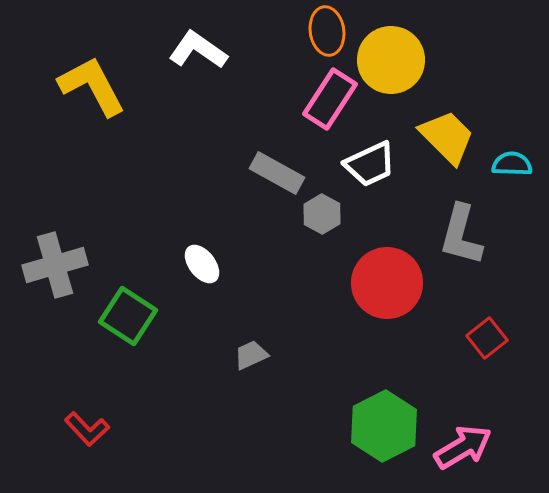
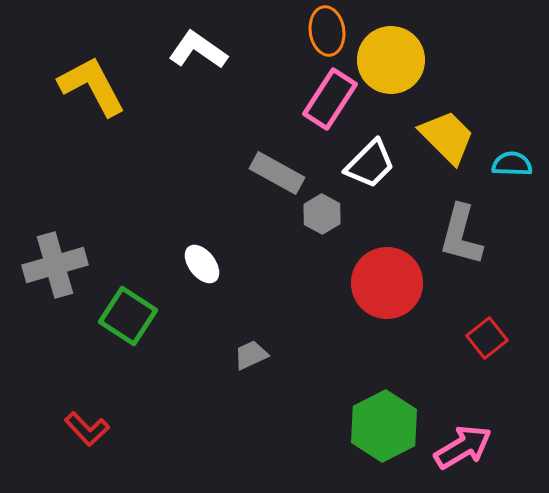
white trapezoid: rotated 20 degrees counterclockwise
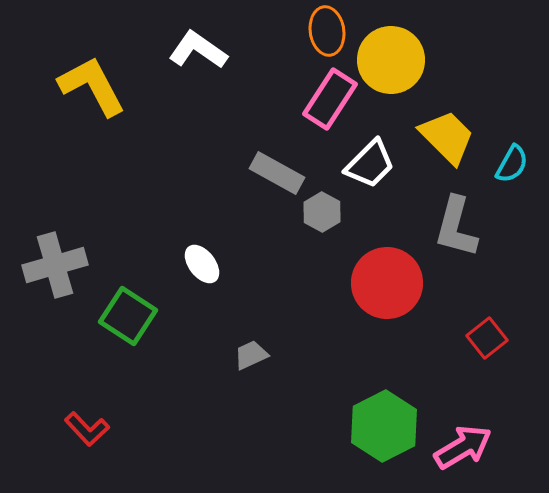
cyan semicircle: rotated 117 degrees clockwise
gray hexagon: moved 2 px up
gray L-shape: moved 5 px left, 8 px up
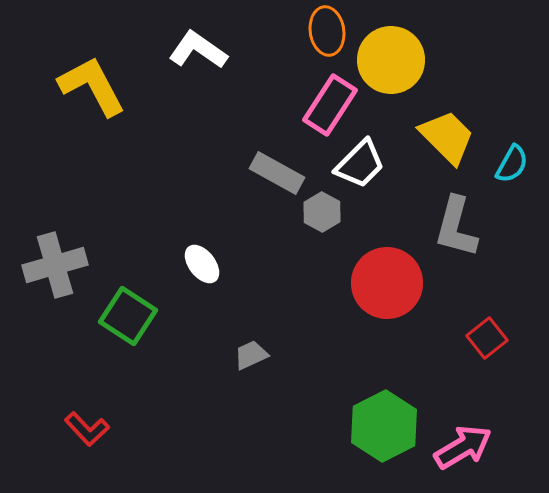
pink rectangle: moved 6 px down
white trapezoid: moved 10 px left
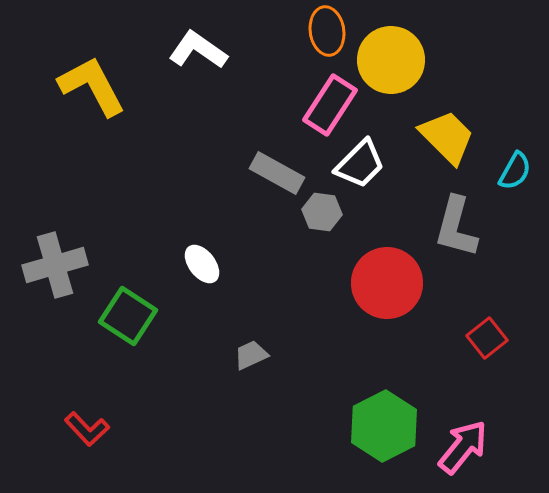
cyan semicircle: moved 3 px right, 7 px down
gray hexagon: rotated 21 degrees counterclockwise
pink arrow: rotated 20 degrees counterclockwise
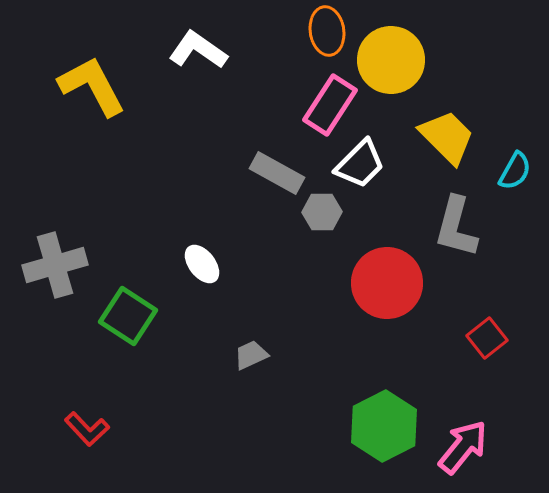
gray hexagon: rotated 9 degrees counterclockwise
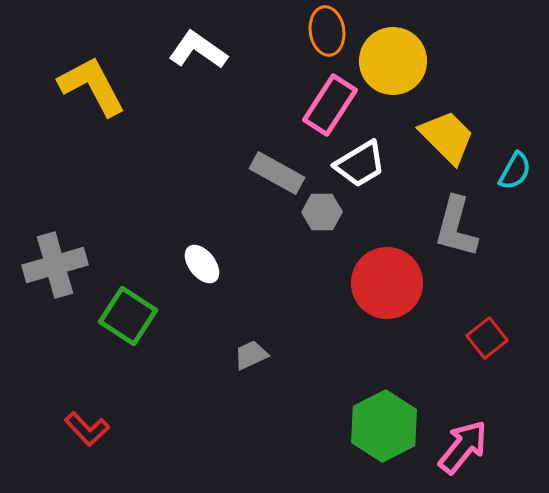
yellow circle: moved 2 px right, 1 px down
white trapezoid: rotated 14 degrees clockwise
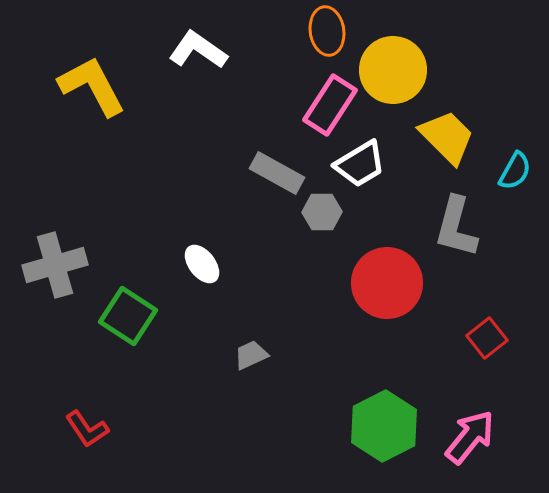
yellow circle: moved 9 px down
red L-shape: rotated 9 degrees clockwise
pink arrow: moved 7 px right, 10 px up
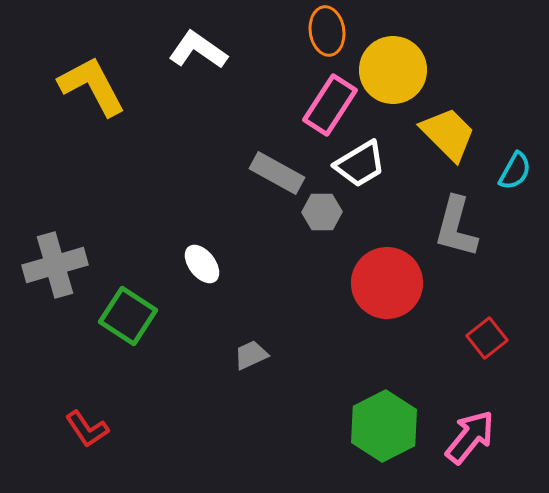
yellow trapezoid: moved 1 px right, 3 px up
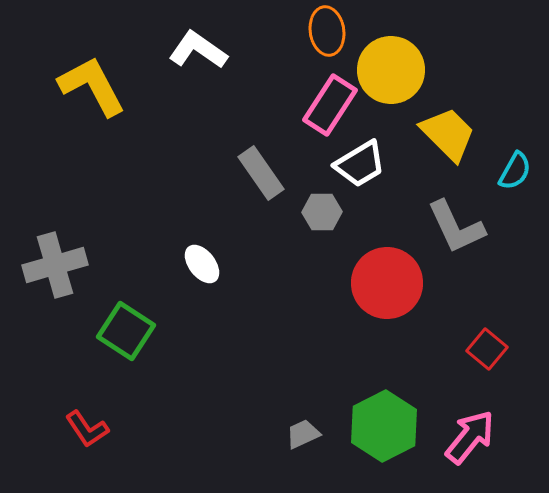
yellow circle: moved 2 px left
gray rectangle: moved 16 px left; rotated 26 degrees clockwise
gray L-shape: rotated 40 degrees counterclockwise
green square: moved 2 px left, 15 px down
red square: moved 11 px down; rotated 12 degrees counterclockwise
gray trapezoid: moved 52 px right, 79 px down
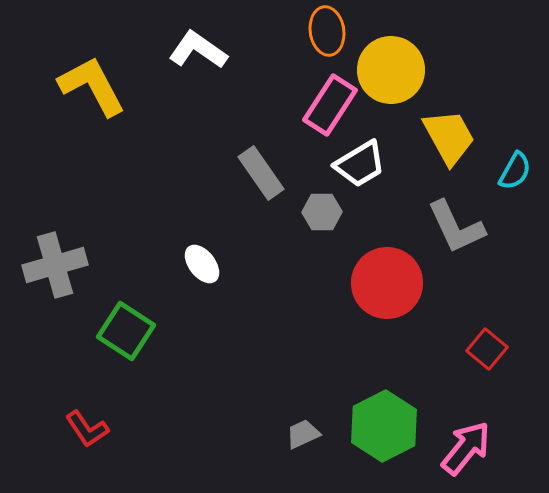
yellow trapezoid: moved 1 px right, 3 px down; rotated 16 degrees clockwise
pink arrow: moved 4 px left, 11 px down
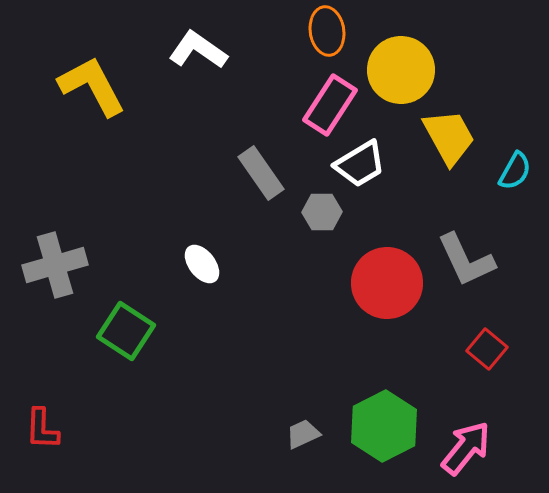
yellow circle: moved 10 px right
gray L-shape: moved 10 px right, 33 px down
red L-shape: moved 45 px left; rotated 36 degrees clockwise
